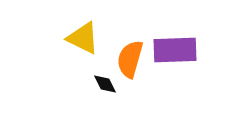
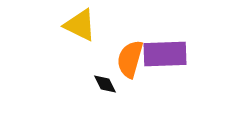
yellow triangle: moved 3 px left, 13 px up
purple rectangle: moved 10 px left, 4 px down
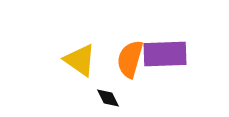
yellow triangle: moved 35 px down; rotated 9 degrees clockwise
black diamond: moved 3 px right, 14 px down
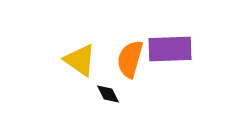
purple rectangle: moved 5 px right, 5 px up
black diamond: moved 4 px up
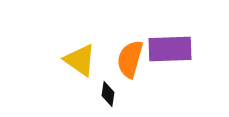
black diamond: rotated 35 degrees clockwise
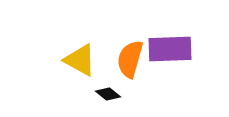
yellow triangle: rotated 6 degrees counterclockwise
black diamond: rotated 60 degrees counterclockwise
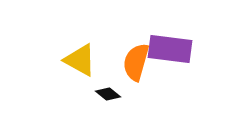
purple rectangle: rotated 9 degrees clockwise
orange semicircle: moved 6 px right, 3 px down
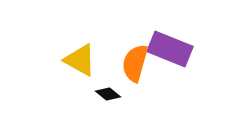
purple rectangle: rotated 15 degrees clockwise
orange semicircle: moved 1 px left, 1 px down
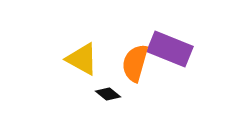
yellow triangle: moved 2 px right, 1 px up
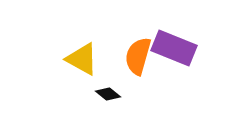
purple rectangle: moved 4 px right, 1 px up
orange semicircle: moved 3 px right, 7 px up
